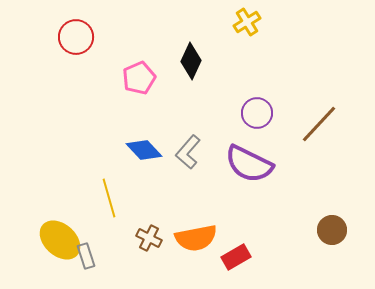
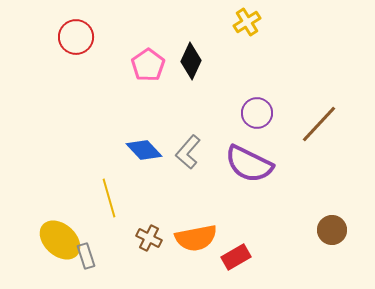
pink pentagon: moved 9 px right, 13 px up; rotated 12 degrees counterclockwise
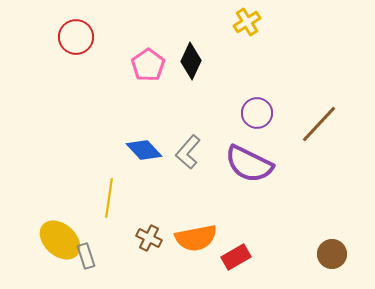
yellow line: rotated 24 degrees clockwise
brown circle: moved 24 px down
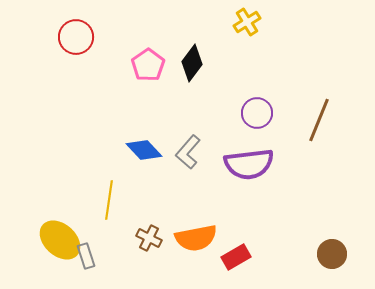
black diamond: moved 1 px right, 2 px down; rotated 12 degrees clockwise
brown line: moved 4 px up; rotated 21 degrees counterclockwise
purple semicircle: rotated 33 degrees counterclockwise
yellow line: moved 2 px down
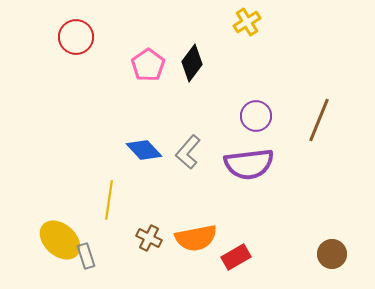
purple circle: moved 1 px left, 3 px down
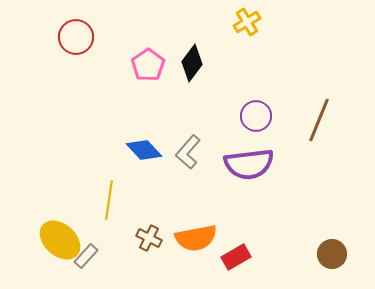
gray rectangle: rotated 60 degrees clockwise
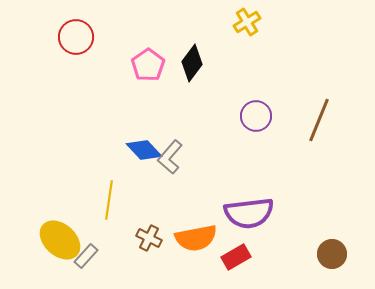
gray L-shape: moved 18 px left, 5 px down
purple semicircle: moved 49 px down
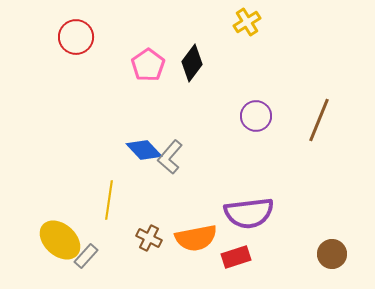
red rectangle: rotated 12 degrees clockwise
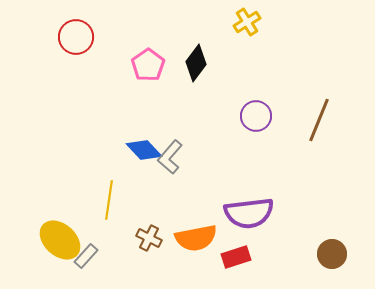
black diamond: moved 4 px right
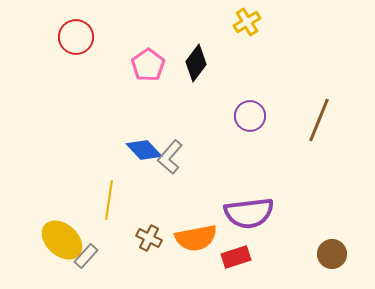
purple circle: moved 6 px left
yellow ellipse: moved 2 px right
